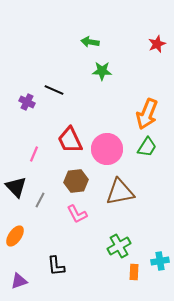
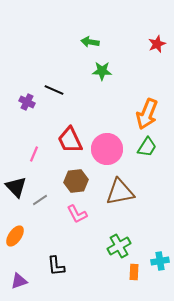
gray line: rotated 28 degrees clockwise
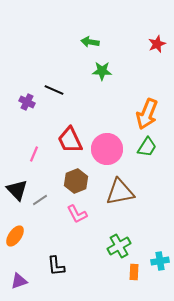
brown hexagon: rotated 15 degrees counterclockwise
black triangle: moved 1 px right, 3 px down
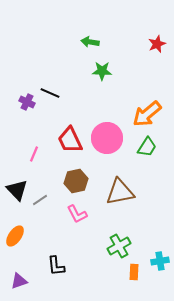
black line: moved 4 px left, 3 px down
orange arrow: rotated 28 degrees clockwise
pink circle: moved 11 px up
brown hexagon: rotated 10 degrees clockwise
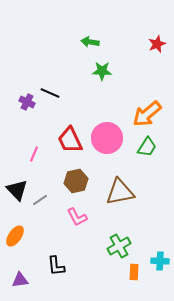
pink L-shape: moved 3 px down
cyan cross: rotated 12 degrees clockwise
purple triangle: moved 1 px right, 1 px up; rotated 12 degrees clockwise
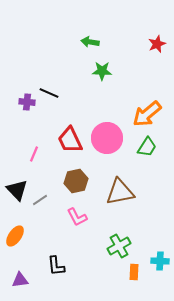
black line: moved 1 px left
purple cross: rotated 21 degrees counterclockwise
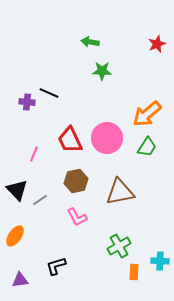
black L-shape: rotated 80 degrees clockwise
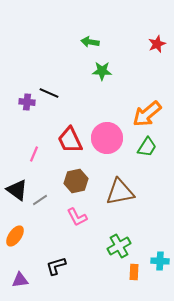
black triangle: rotated 10 degrees counterclockwise
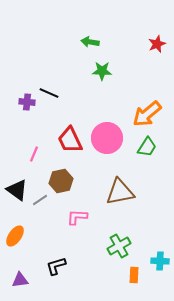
brown hexagon: moved 15 px left
pink L-shape: rotated 120 degrees clockwise
orange rectangle: moved 3 px down
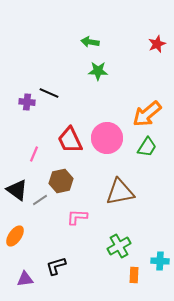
green star: moved 4 px left
purple triangle: moved 5 px right, 1 px up
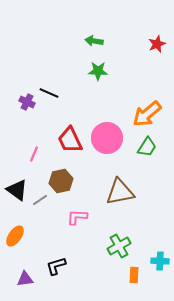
green arrow: moved 4 px right, 1 px up
purple cross: rotated 21 degrees clockwise
